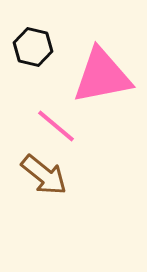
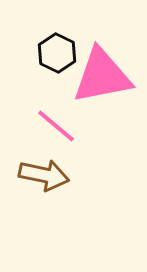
black hexagon: moved 24 px right, 6 px down; rotated 12 degrees clockwise
brown arrow: rotated 27 degrees counterclockwise
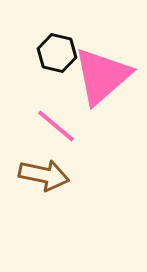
black hexagon: rotated 12 degrees counterclockwise
pink triangle: rotated 30 degrees counterclockwise
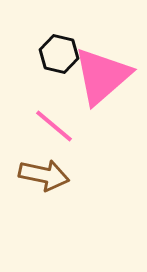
black hexagon: moved 2 px right, 1 px down
pink line: moved 2 px left
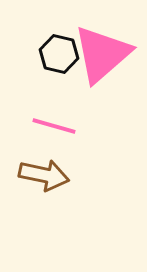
pink triangle: moved 22 px up
pink line: rotated 24 degrees counterclockwise
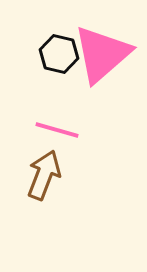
pink line: moved 3 px right, 4 px down
brown arrow: rotated 81 degrees counterclockwise
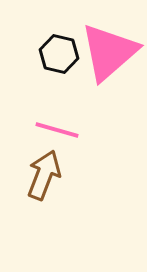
pink triangle: moved 7 px right, 2 px up
